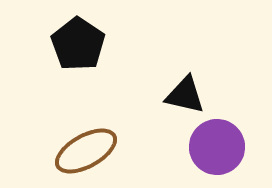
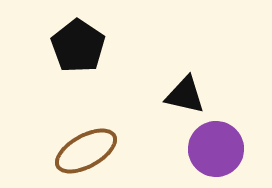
black pentagon: moved 2 px down
purple circle: moved 1 px left, 2 px down
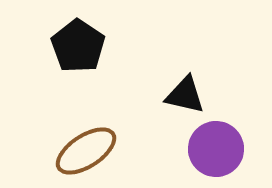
brown ellipse: rotated 4 degrees counterclockwise
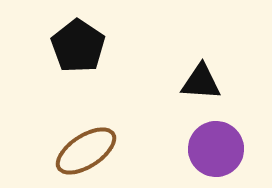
black triangle: moved 16 px right, 13 px up; rotated 9 degrees counterclockwise
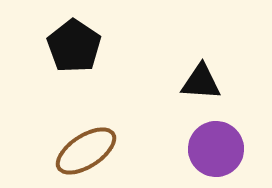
black pentagon: moved 4 px left
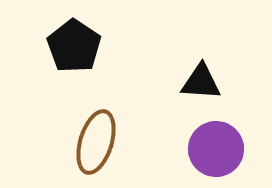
brown ellipse: moved 10 px right, 9 px up; rotated 40 degrees counterclockwise
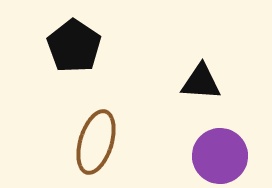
purple circle: moved 4 px right, 7 px down
